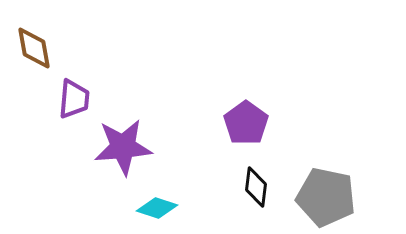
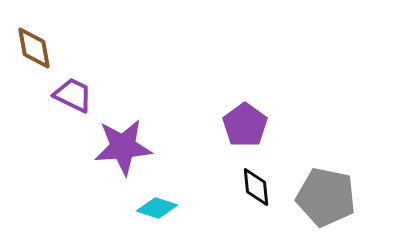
purple trapezoid: moved 1 px left, 4 px up; rotated 69 degrees counterclockwise
purple pentagon: moved 1 px left, 2 px down
black diamond: rotated 12 degrees counterclockwise
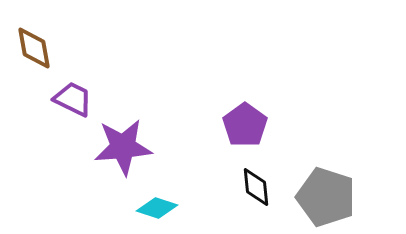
purple trapezoid: moved 4 px down
gray pentagon: rotated 6 degrees clockwise
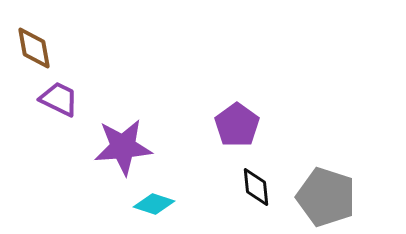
purple trapezoid: moved 14 px left
purple pentagon: moved 8 px left
cyan diamond: moved 3 px left, 4 px up
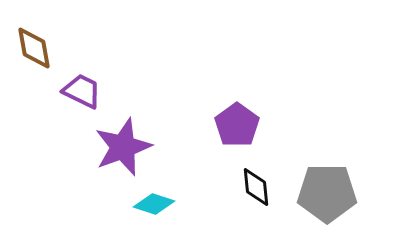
purple trapezoid: moved 23 px right, 8 px up
purple star: rotated 16 degrees counterclockwise
gray pentagon: moved 1 px right, 4 px up; rotated 18 degrees counterclockwise
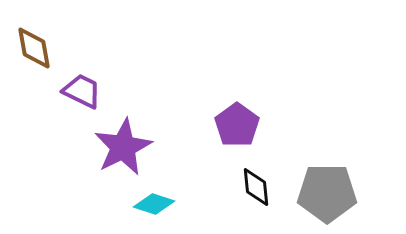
purple star: rotated 6 degrees counterclockwise
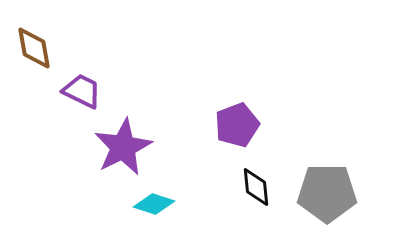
purple pentagon: rotated 15 degrees clockwise
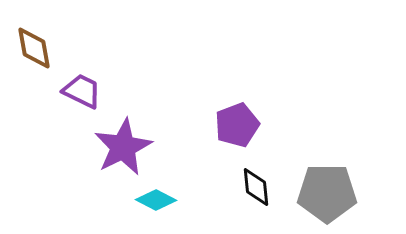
cyan diamond: moved 2 px right, 4 px up; rotated 9 degrees clockwise
